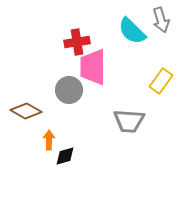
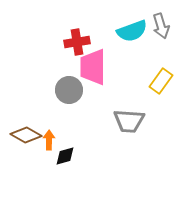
gray arrow: moved 6 px down
cyan semicircle: rotated 64 degrees counterclockwise
brown diamond: moved 24 px down
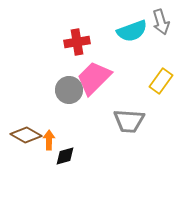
gray arrow: moved 4 px up
pink trapezoid: moved 1 px right, 11 px down; rotated 45 degrees clockwise
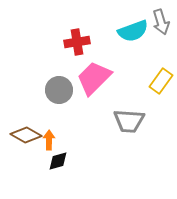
cyan semicircle: moved 1 px right
gray circle: moved 10 px left
black diamond: moved 7 px left, 5 px down
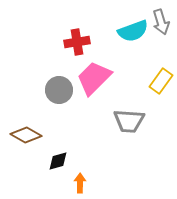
orange arrow: moved 31 px right, 43 px down
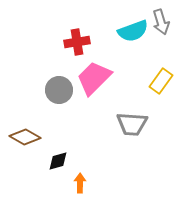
gray trapezoid: moved 3 px right, 3 px down
brown diamond: moved 1 px left, 2 px down
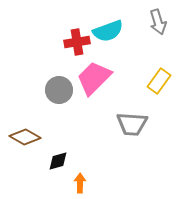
gray arrow: moved 3 px left
cyan semicircle: moved 25 px left
yellow rectangle: moved 2 px left
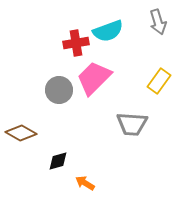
red cross: moved 1 px left, 1 px down
brown diamond: moved 4 px left, 4 px up
orange arrow: moved 5 px right; rotated 60 degrees counterclockwise
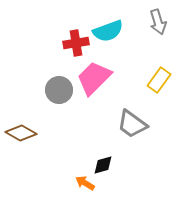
yellow rectangle: moved 1 px up
gray trapezoid: rotated 32 degrees clockwise
black diamond: moved 45 px right, 4 px down
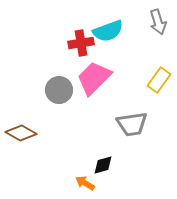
red cross: moved 5 px right
gray trapezoid: rotated 44 degrees counterclockwise
